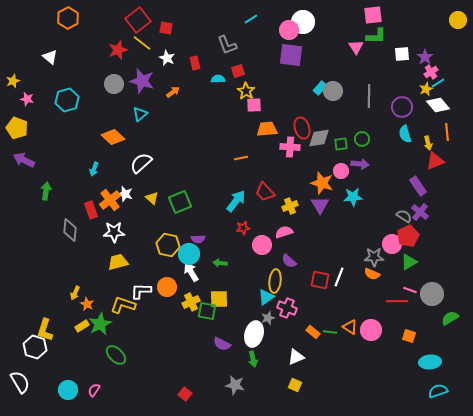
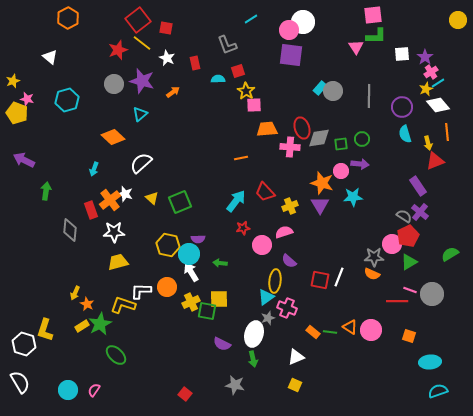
yellow pentagon at (17, 128): moved 15 px up
green semicircle at (450, 318): moved 64 px up
white hexagon at (35, 347): moved 11 px left, 3 px up
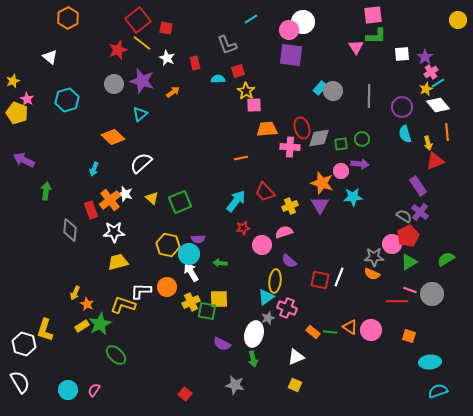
pink star at (27, 99): rotated 16 degrees clockwise
green semicircle at (450, 254): moved 4 px left, 5 px down
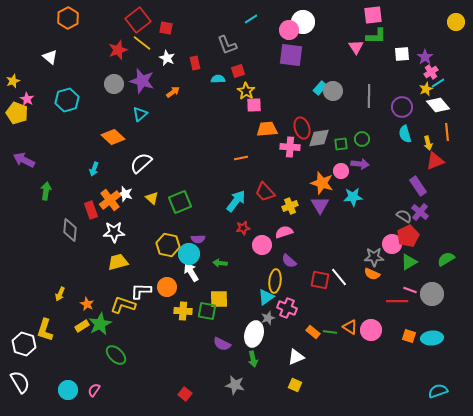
yellow circle at (458, 20): moved 2 px left, 2 px down
white line at (339, 277): rotated 60 degrees counterclockwise
yellow arrow at (75, 293): moved 15 px left, 1 px down
yellow cross at (191, 302): moved 8 px left, 9 px down; rotated 30 degrees clockwise
cyan ellipse at (430, 362): moved 2 px right, 24 px up
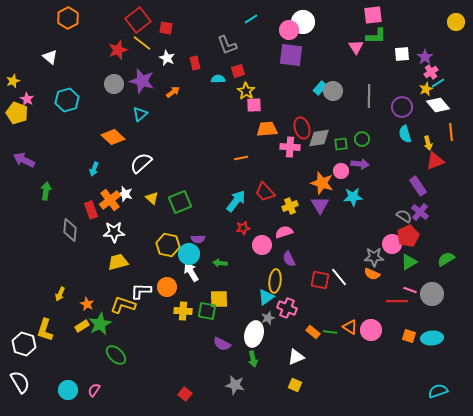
orange line at (447, 132): moved 4 px right
purple semicircle at (289, 261): moved 2 px up; rotated 21 degrees clockwise
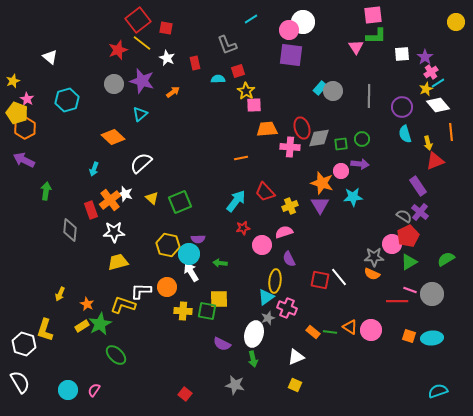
orange hexagon at (68, 18): moved 43 px left, 110 px down
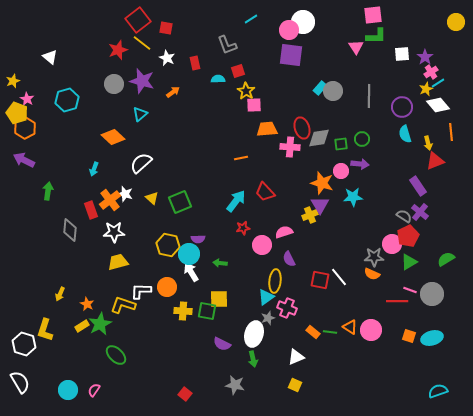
green arrow at (46, 191): moved 2 px right
yellow cross at (290, 206): moved 20 px right, 9 px down
cyan ellipse at (432, 338): rotated 10 degrees counterclockwise
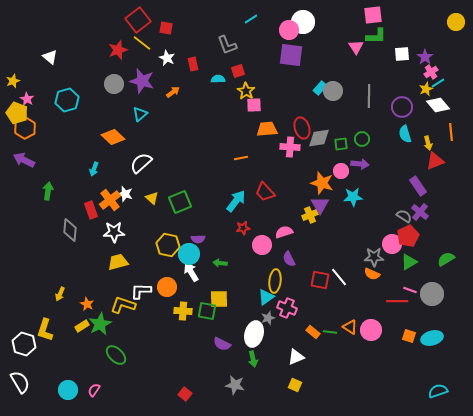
red rectangle at (195, 63): moved 2 px left, 1 px down
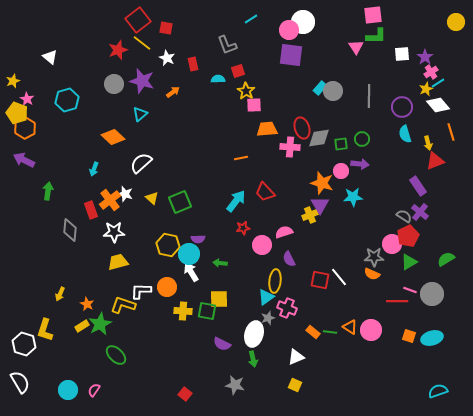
orange line at (451, 132): rotated 12 degrees counterclockwise
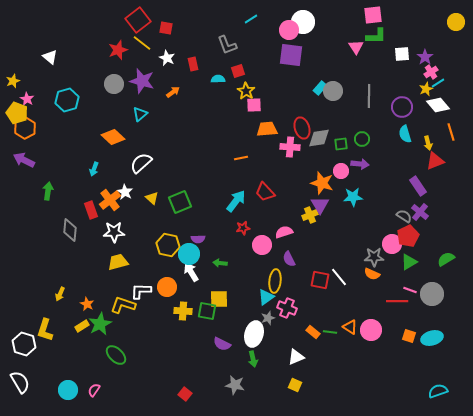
white star at (125, 194): moved 2 px up; rotated 14 degrees clockwise
